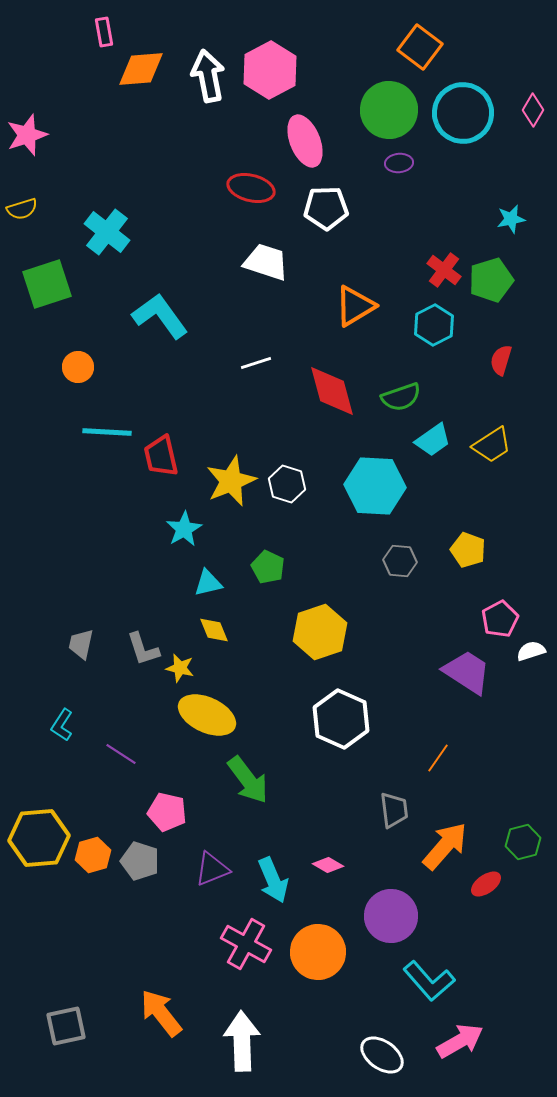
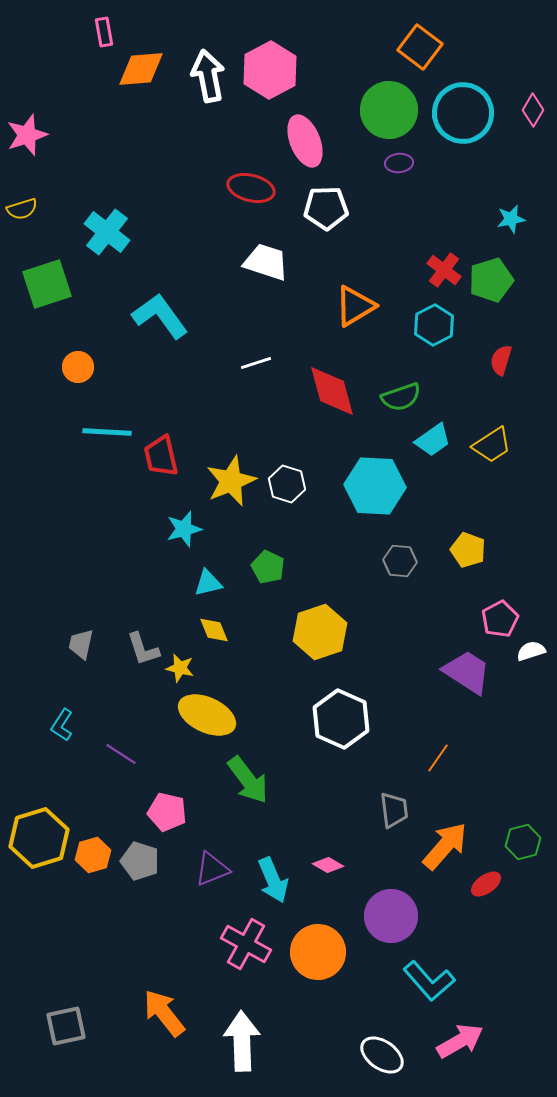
cyan star at (184, 529): rotated 15 degrees clockwise
yellow hexagon at (39, 838): rotated 12 degrees counterclockwise
orange arrow at (161, 1013): moved 3 px right
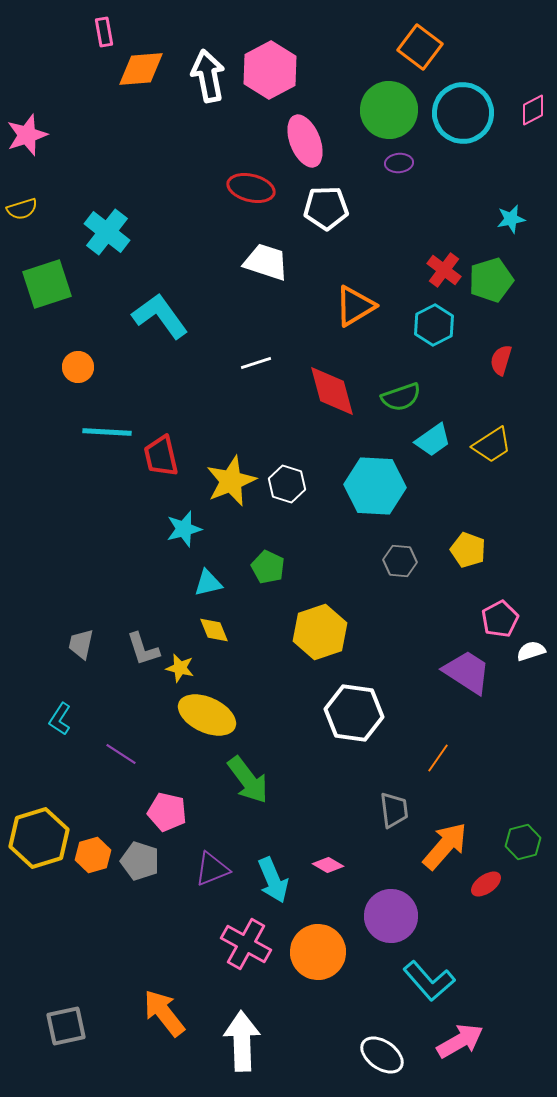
pink diamond at (533, 110): rotated 32 degrees clockwise
white hexagon at (341, 719): moved 13 px right, 6 px up; rotated 16 degrees counterclockwise
cyan L-shape at (62, 725): moved 2 px left, 6 px up
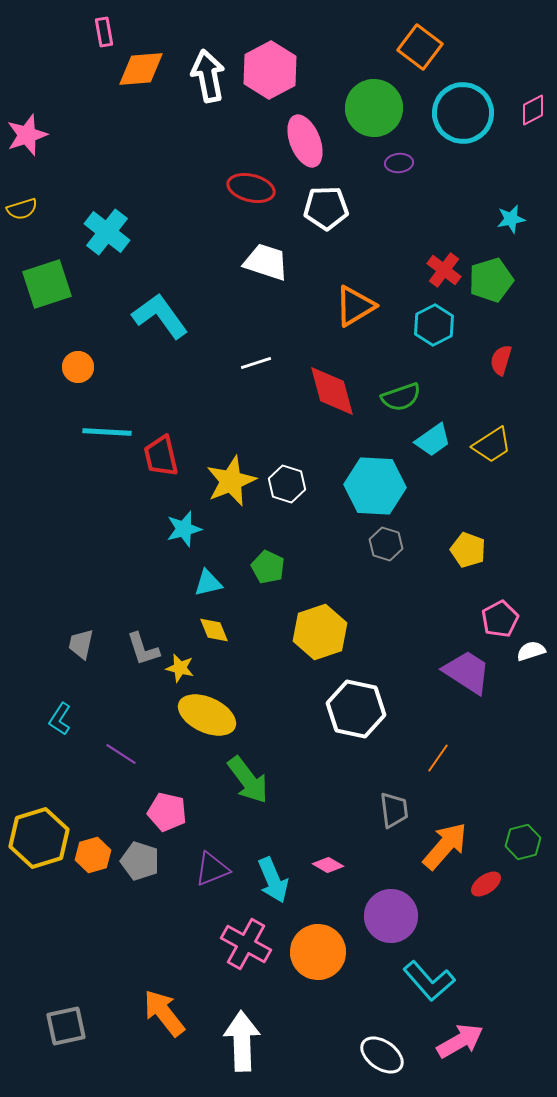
green circle at (389, 110): moved 15 px left, 2 px up
gray hexagon at (400, 561): moved 14 px left, 17 px up; rotated 12 degrees clockwise
white hexagon at (354, 713): moved 2 px right, 4 px up; rotated 4 degrees clockwise
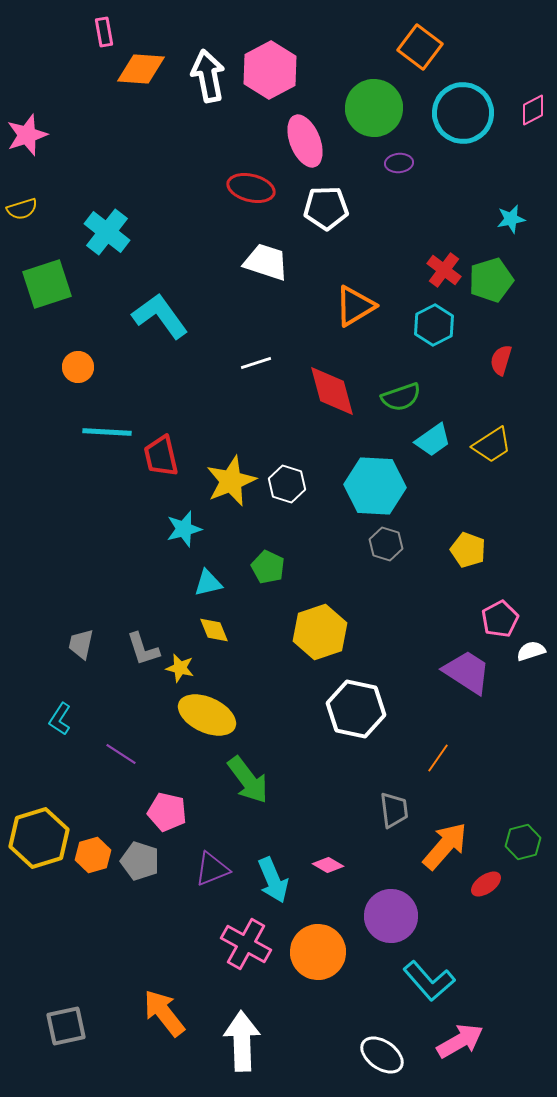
orange diamond at (141, 69): rotated 9 degrees clockwise
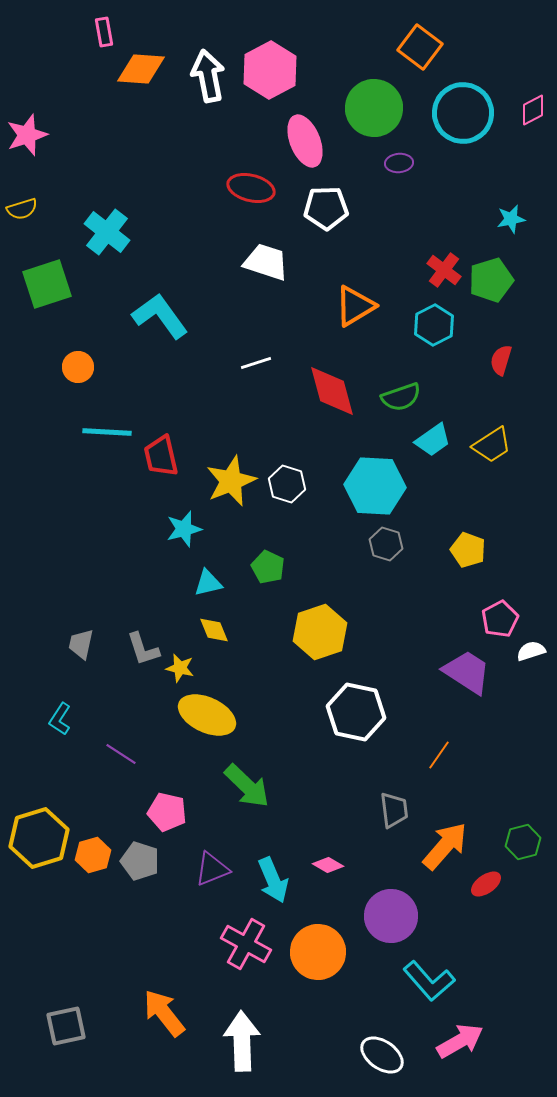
white hexagon at (356, 709): moved 3 px down
orange line at (438, 758): moved 1 px right, 3 px up
green arrow at (248, 780): moved 1 px left, 6 px down; rotated 9 degrees counterclockwise
